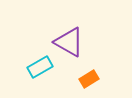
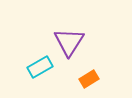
purple triangle: rotated 32 degrees clockwise
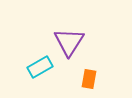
orange rectangle: rotated 48 degrees counterclockwise
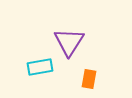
cyan rectangle: rotated 20 degrees clockwise
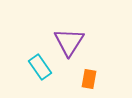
cyan rectangle: rotated 65 degrees clockwise
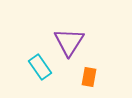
orange rectangle: moved 2 px up
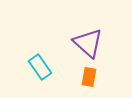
purple triangle: moved 19 px right, 1 px down; rotated 20 degrees counterclockwise
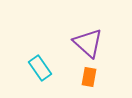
cyan rectangle: moved 1 px down
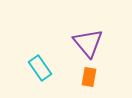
purple triangle: rotated 8 degrees clockwise
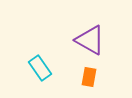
purple triangle: moved 2 px right, 3 px up; rotated 20 degrees counterclockwise
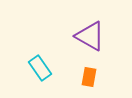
purple triangle: moved 4 px up
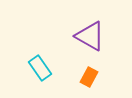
orange rectangle: rotated 18 degrees clockwise
